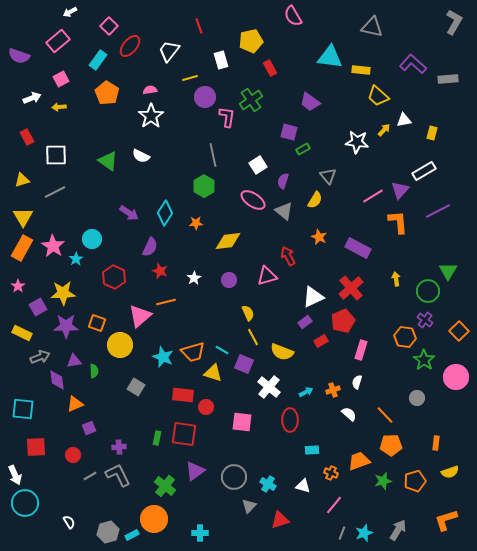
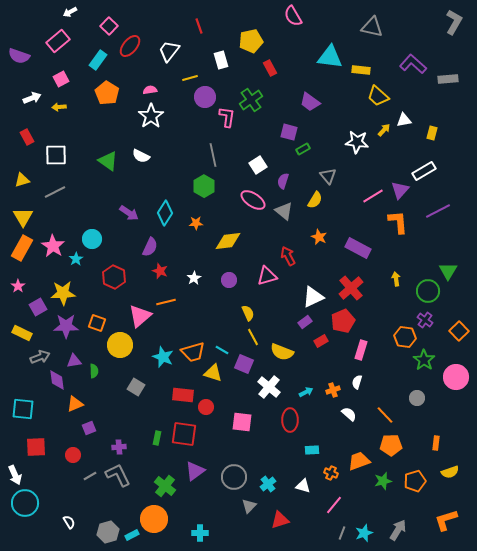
cyan cross at (268, 484): rotated 21 degrees clockwise
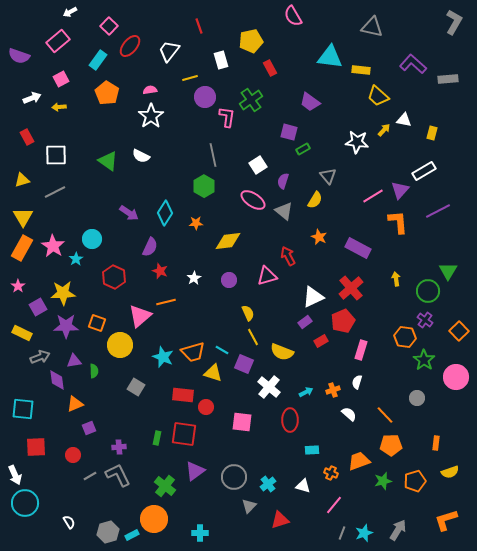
white triangle at (404, 120): rotated 21 degrees clockwise
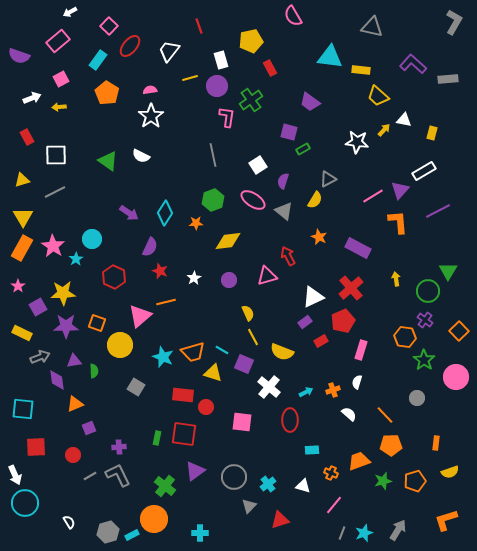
purple circle at (205, 97): moved 12 px right, 11 px up
gray triangle at (328, 176): moved 3 px down; rotated 42 degrees clockwise
green hexagon at (204, 186): moved 9 px right, 14 px down; rotated 10 degrees clockwise
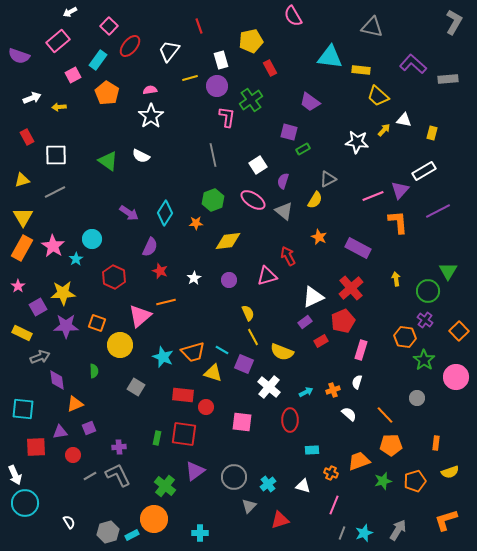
pink square at (61, 79): moved 12 px right, 4 px up
pink line at (373, 196): rotated 10 degrees clockwise
purple triangle at (74, 361): moved 14 px left, 71 px down
pink line at (334, 505): rotated 18 degrees counterclockwise
